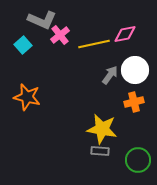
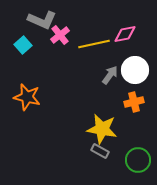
gray rectangle: rotated 24 degrees clockwise
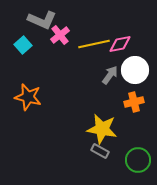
pink diamond: moved 5 px left, 10 px down
orange star: moved 1 px right
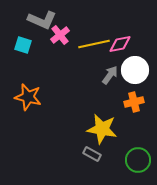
cyan square: rotated 30 degrees counterclockwise
gray rectangle: moved 8 px left, 3 px down
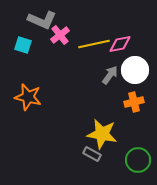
yellow star: moved 5 px down
